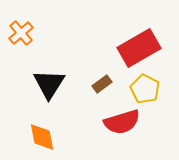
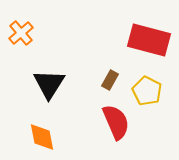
red rectangle: moved 10 px right, 8 px up; rotated 45 degrees clockwise
brown rectangle: moved 8 px right, 4 px up; rotated 24 degrees counterclockwise
yellow pentagon: moved 2 px right, 2 px down
red semicircle: moved 6 px left; rotated 96 degrees counterclockwise
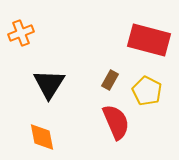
orange cross: rotated 20 degrees clockwise
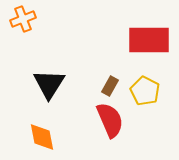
orange cross: moved 2 px right, 14 px up
red rectangle: rotated 15 degrees counterclockwise
brown rectangle: moved 6 px down
yellow pentagon: moved 2 px left
red semicircle: moved 6 px left, 2 px up
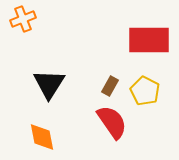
red semicircle: moved 2 px right, 2 px down; rotated 12 degrees counterclockwise
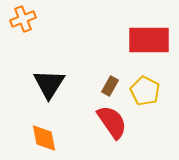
orange diamond: moved 2 px right, 1 px down
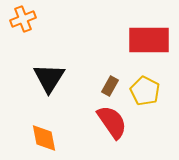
black triangle: moved 6 px up
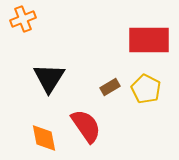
brown rectangle: moved 1 px down; rotated 30 degrees clockwise
yellow pentagon: moved 1 px right, 2 px up
red semicircle: moved 26 px left, 4 px down
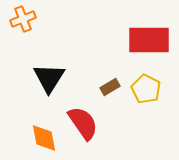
red semicircle: moved 3 px left, 3 px up
